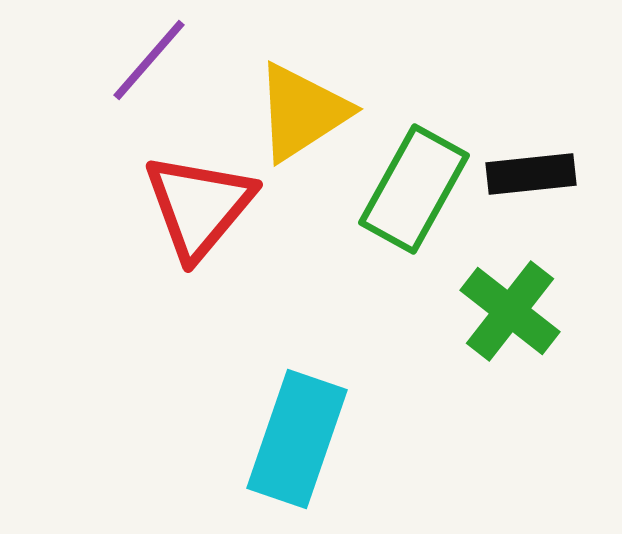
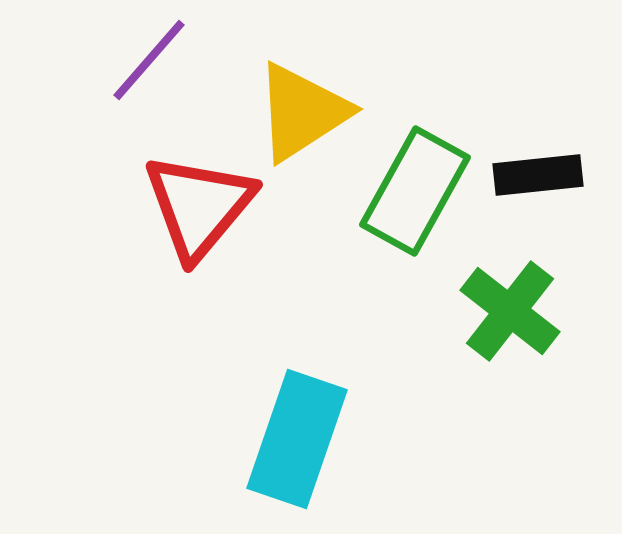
black rectangle: moved 7 px right, 1 px down
green rectangle: moved 1 px right, 2 px down
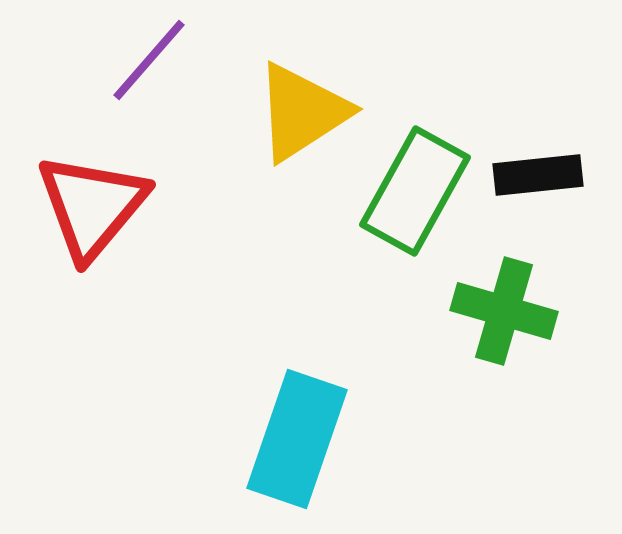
red triangle: moved 107 px left
green cross: moved 6 px left; rotated 22 degrees counterclockwise
